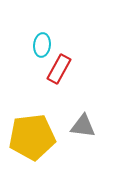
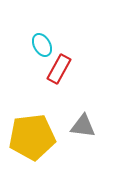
cyan ellipse: rotated 35 degrees counterclockwise
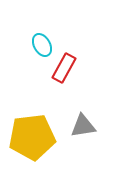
red rectangle: moved 5 px right, 1 px up
gray triangle: rotated 16 degrees counterclockwise
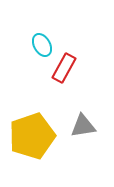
yellow pentagon: moved 1 px up; rotated 12 degrees counterclockwise
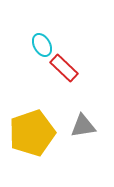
red rectangle: rotated 76 degrees counterclockwise
yellow pentagon: moved 3 px up
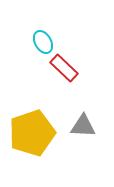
cyan ellipse: moved 1 px right, 3 px up
gray triangle: rotated 12 degrees clockwise
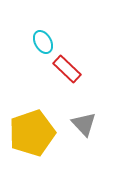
red rectangle: moved 3 px right, 1 px down
gray triangle: moved 1 px right, 2 px up; rotated 44 degrees clockwise
